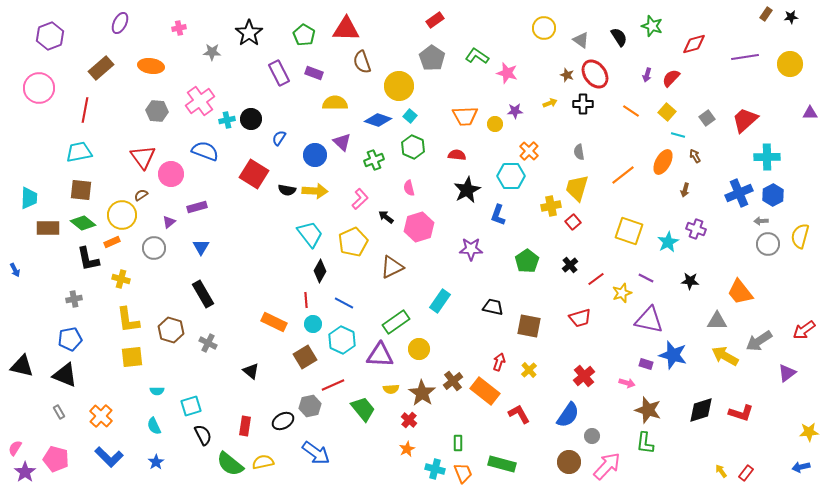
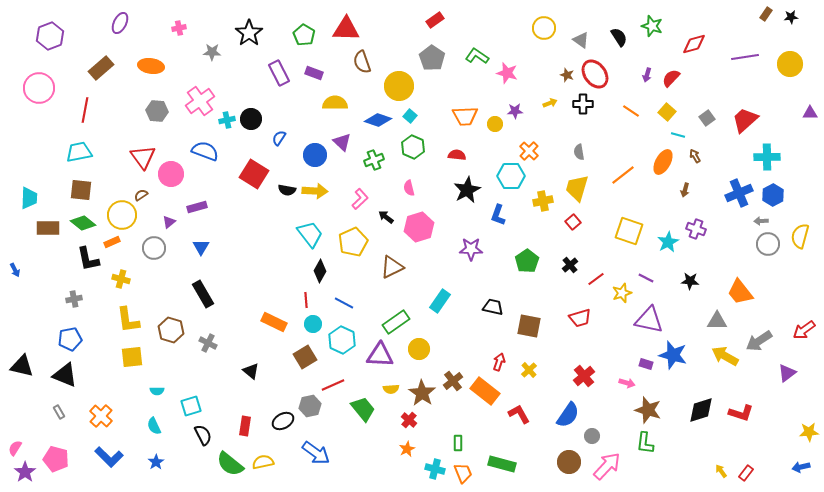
yellow cross at (551, 206): moved 8 px left, 5 px up
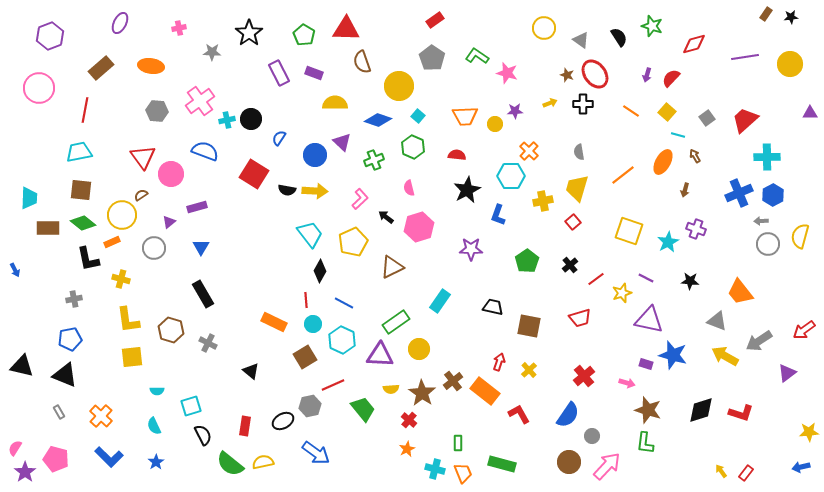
cyan square at (410, 116): moved 8 px right
gray triangle at (717, 321): rotated 20 degrees clockwise
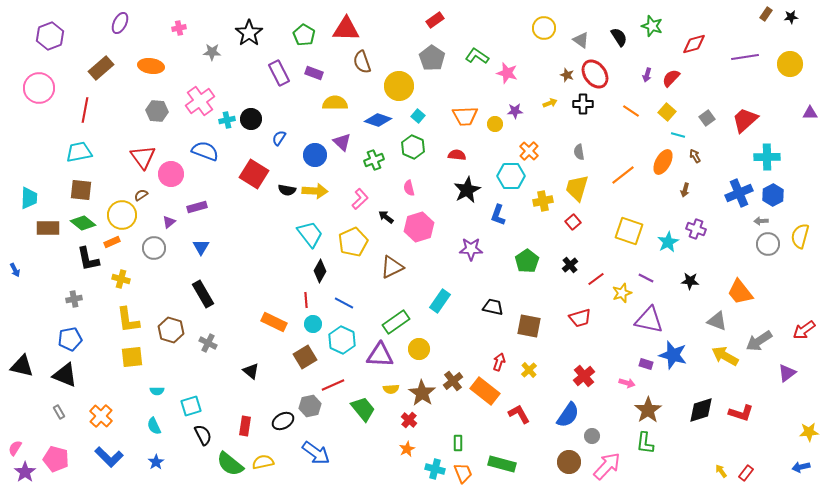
brown star at (648, 410): rotated 20 degrees clockwise
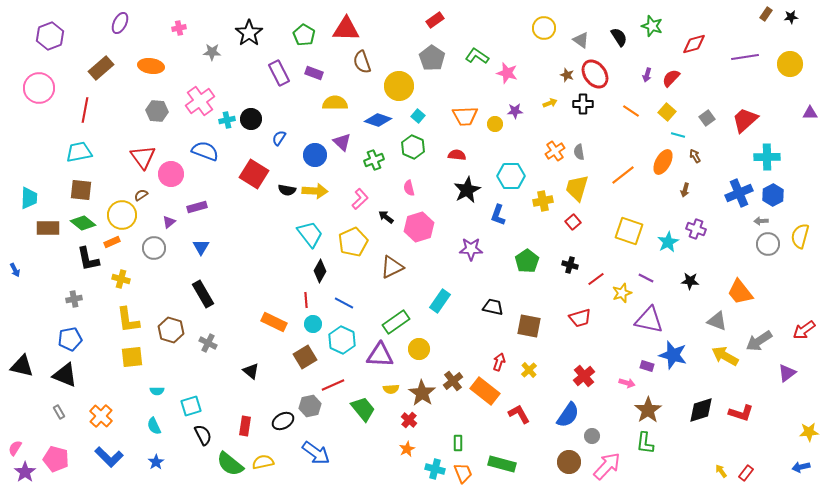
orange cross at (529, 151): moved 26 px right; rotated 12 degrees clockwise
black cross at (570, 265): rotated 35 degrees counterclockwise
purple rectangle at (646, 364): moved 1 px right, 2 px down
